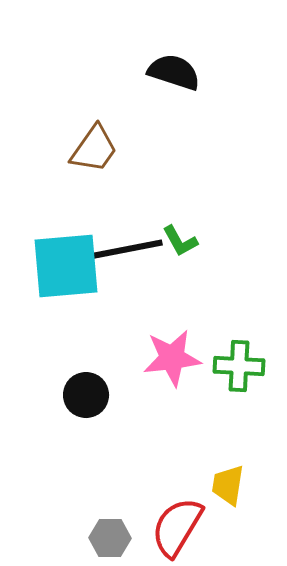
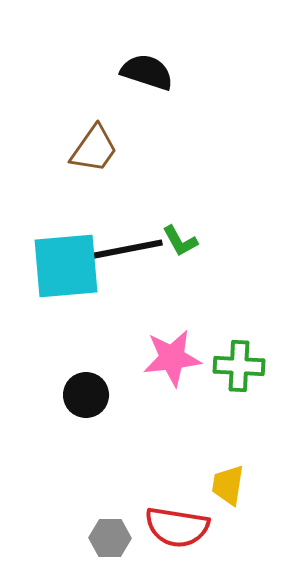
black semicircle: moved 27 px left
red semicircle: rotated 112 degrees counterclockwise
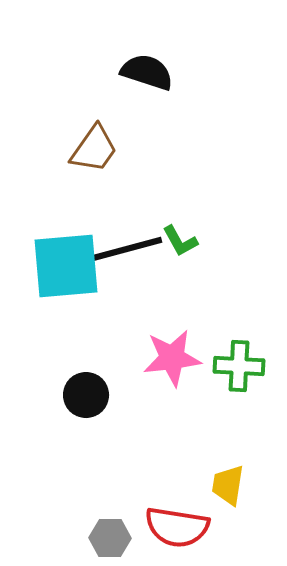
black line: rotated 4 degrees counterclockwise
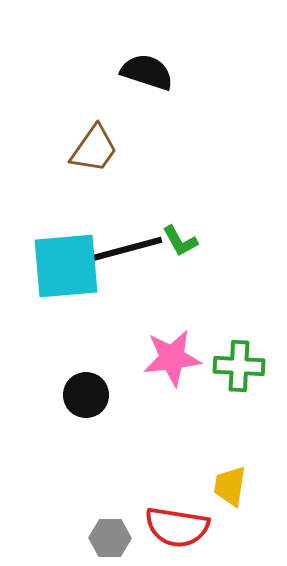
yellow trapezoid: moved 2 px right, 1 px down
